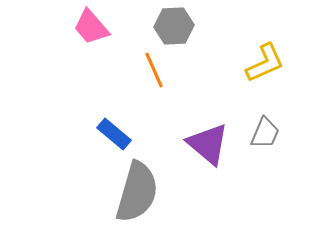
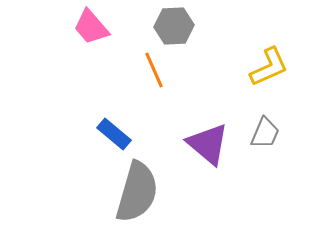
yellow L-shape: moved 4 px right, 4 px down
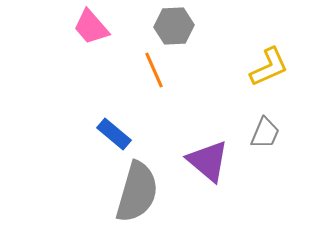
purple triangle: moved 17 px down
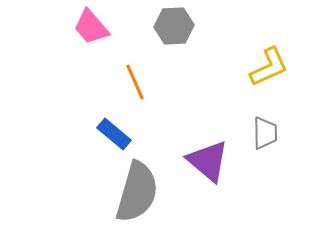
orange line: moved 19 px left, 12 px down
gray trapezoid: rotated 24 degrees counterclockwise
